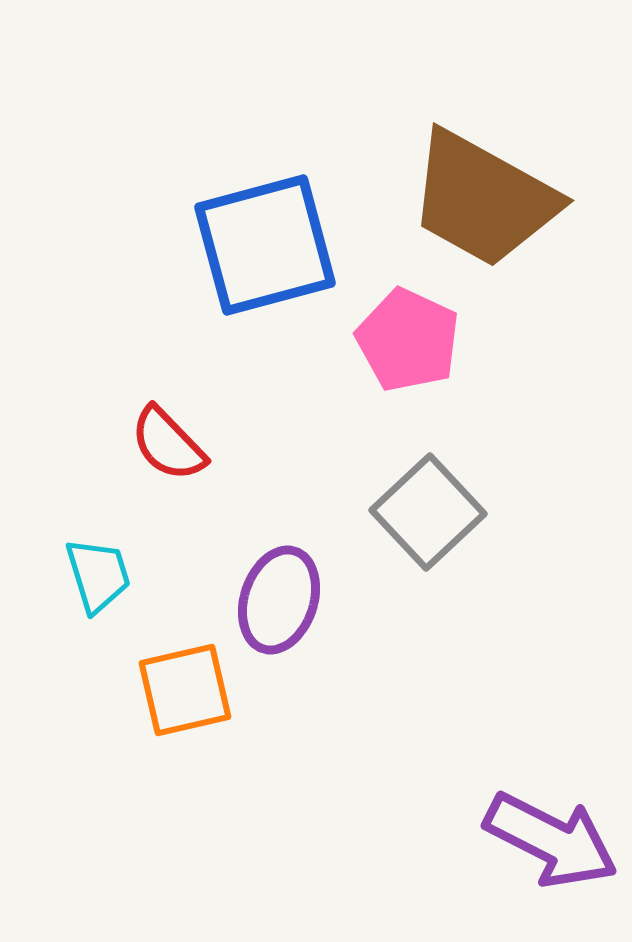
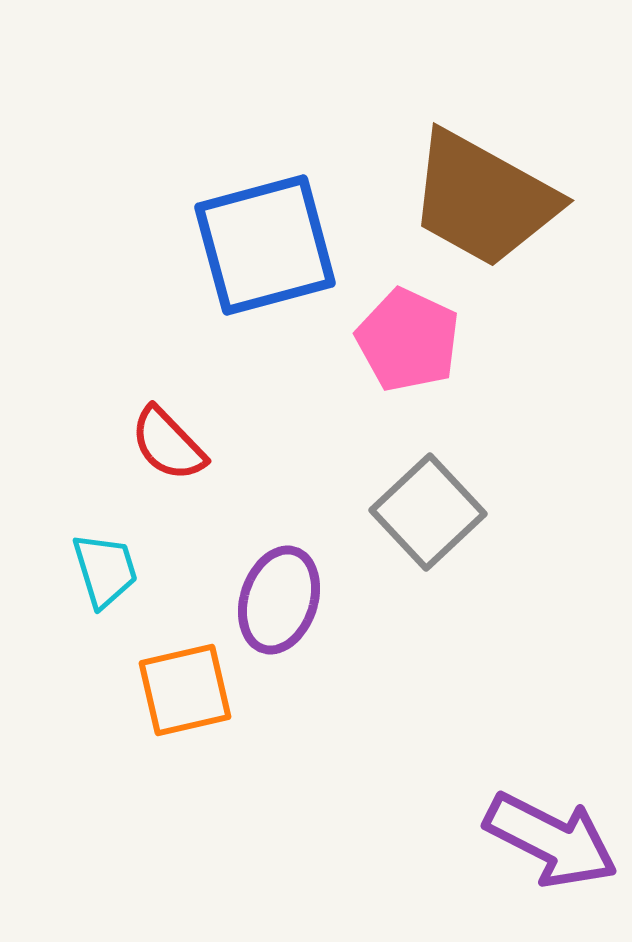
cyan trapezoid: moved 7 px right, 5 px up
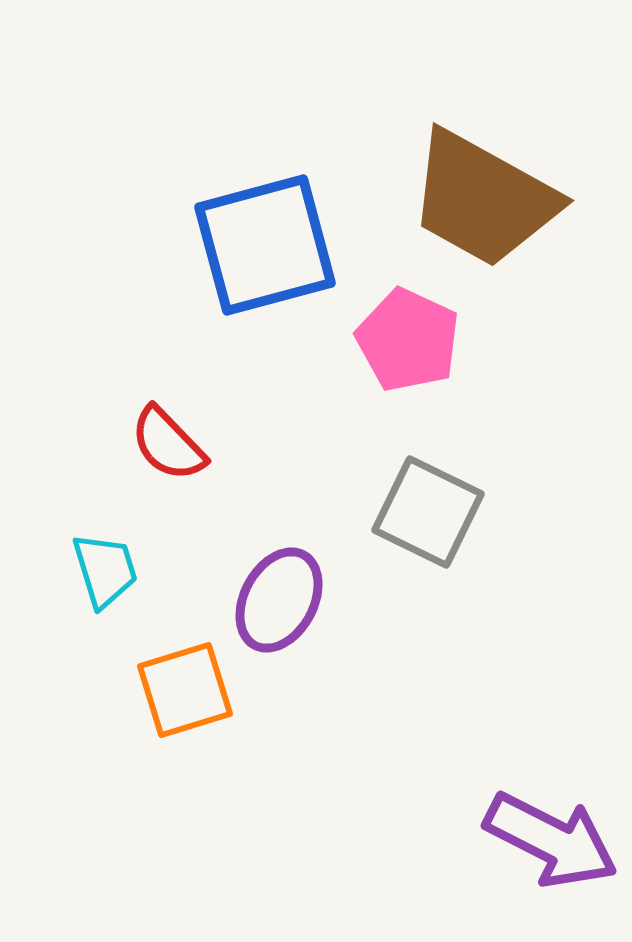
gray square: rotated 21 degrees counterclockwise
purple ellipse: rotated 10 degrees clockwise
orange square: rotated 4 degrees counterclockwise
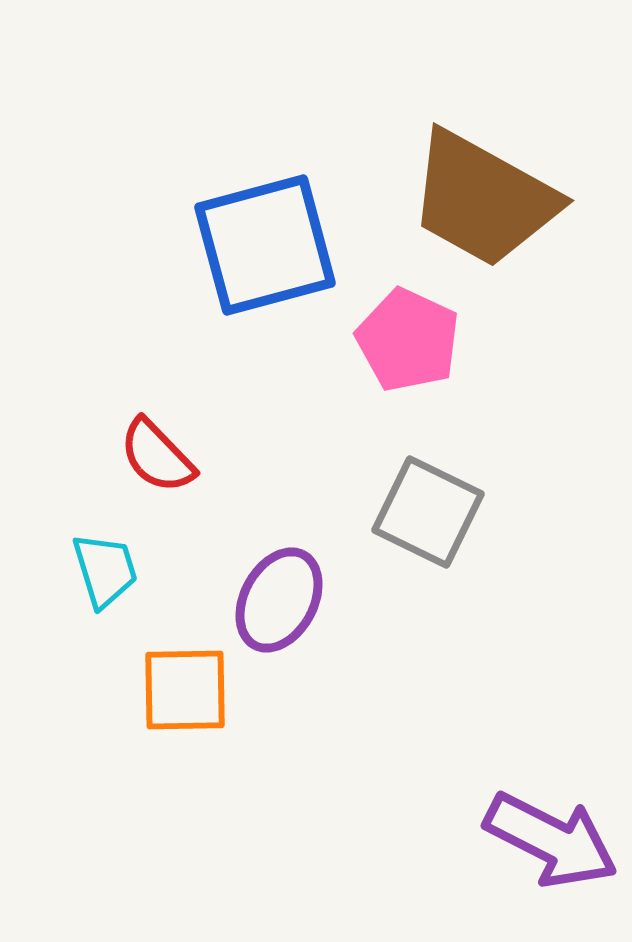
red semicircle: moved 11 px left, 12 px down
orange square: rotated 16 degrees clockwise
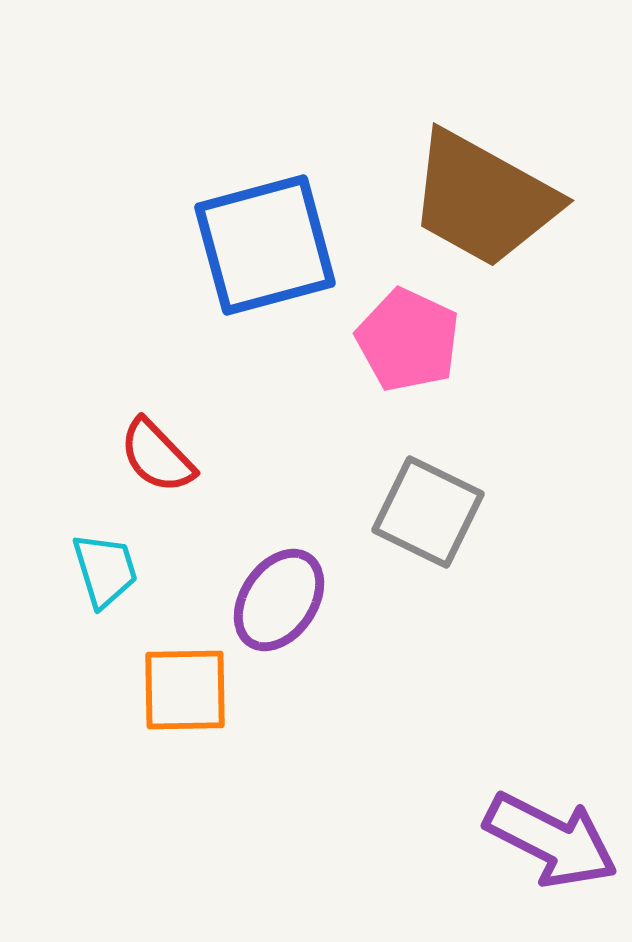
purple ellipse: rotated 6 degrees clockwise
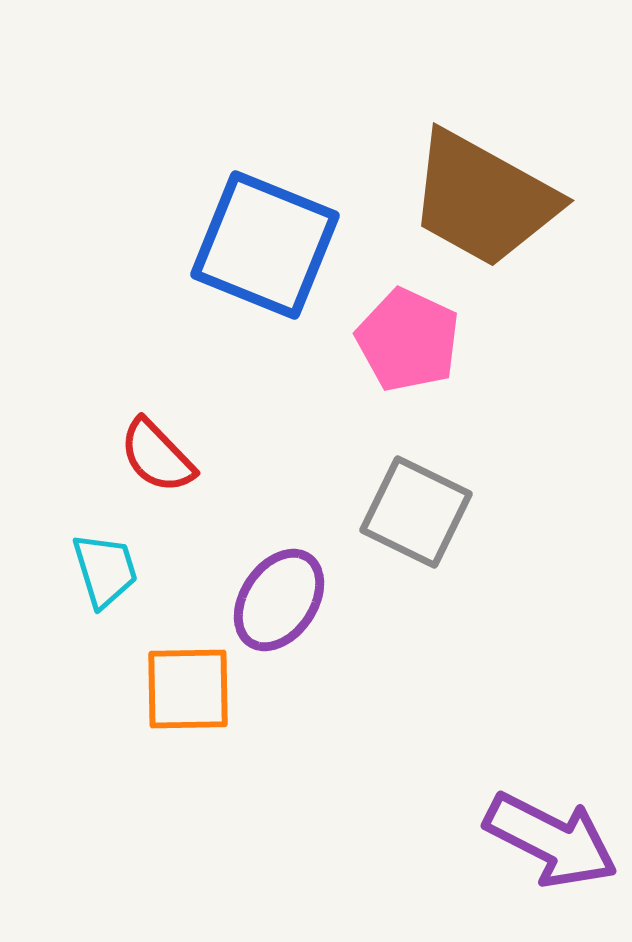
blue square: rotated 37 degrees clockwise
gray square: moved 12 px left
orange square: moved 3 px right, 1 px up
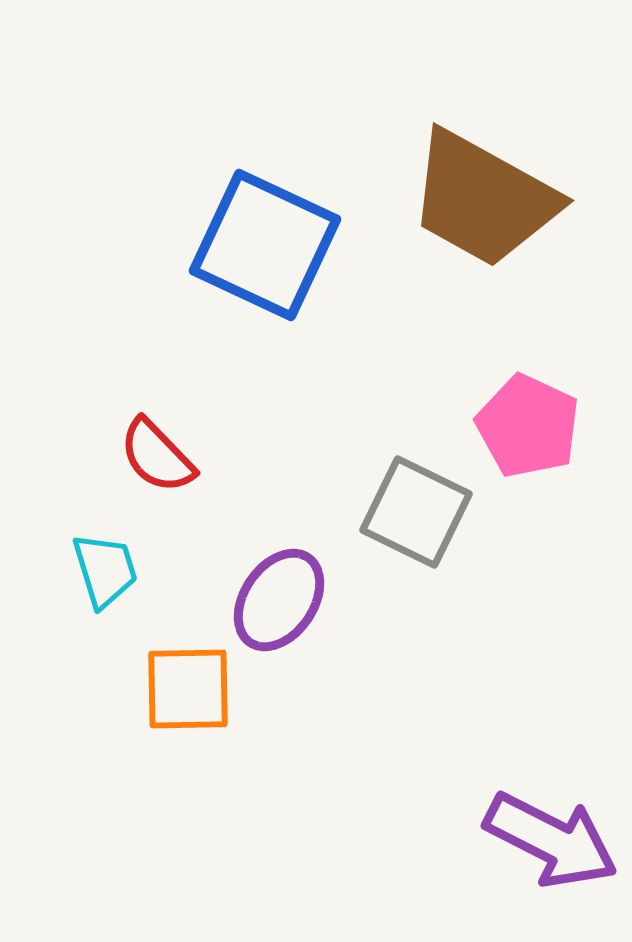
blue square: rotated 3 degrees clockwise
pink pentagon: moved 120 px right, 86 px down
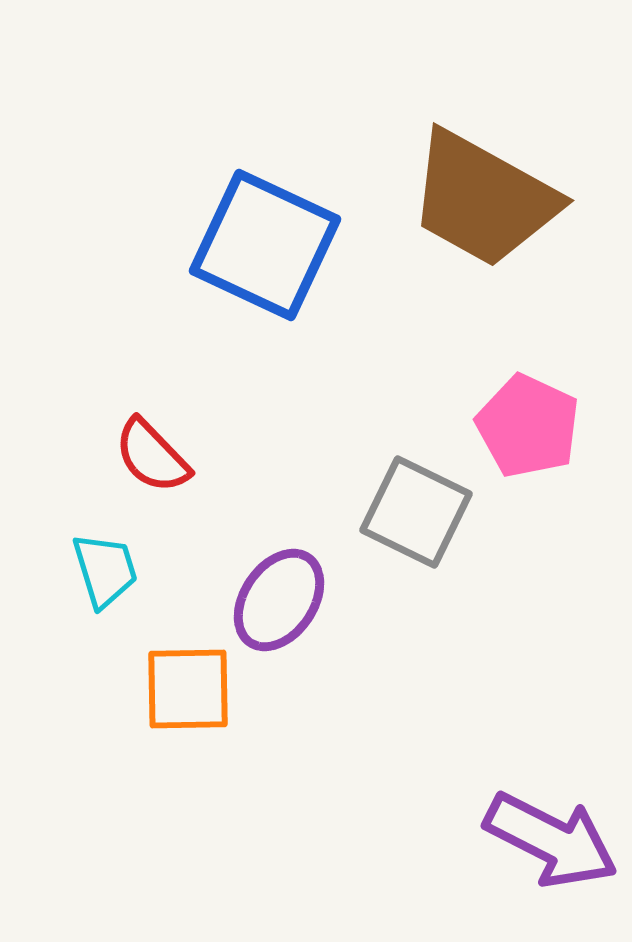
red semicircle: moved 5 px left
